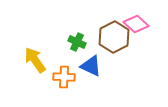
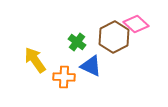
green cross: rotated 12 degrees clockwise
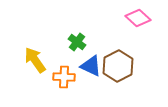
pink diamond: moved 2 px right, 6 px up
brown hexagon: moved 4 px right, 29 px down
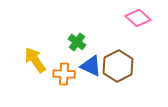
orange cross: moved 3 px up
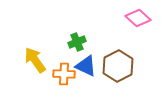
green cross: rotated 30 degrees clockwise
blue triangle: moved 5 px left
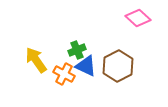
green cross: moved 8 px down
yellow arrow: moved 1 px right
orange cross: rotated 25 degrees clockwise
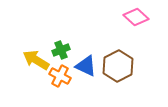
pink diamond: moved 2 px left, 1 px up
green cross: moved 16 px left
yellow arrow: rotated 24 degrees counterclockwise
orange cross: moved 4 px left, 2 px down
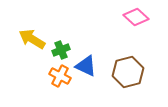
yellow arrow: moved 4 px left, 21 px up
brown hexagon: moved 10 px right, 6 px down; rotated 12 degrees clockwise
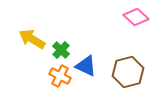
green cross: rotated 24 degrees counterclockwise
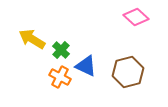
orange cross: moved 1 px down
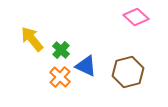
yellow arrow: rotated 20 degrees clockwise
orange cross: rotated 15 degrees clockwise
